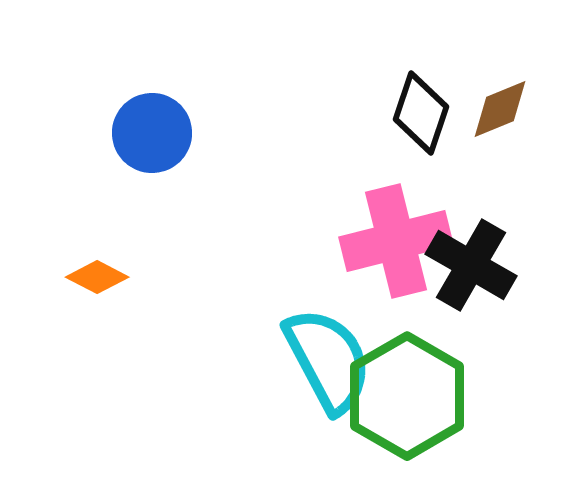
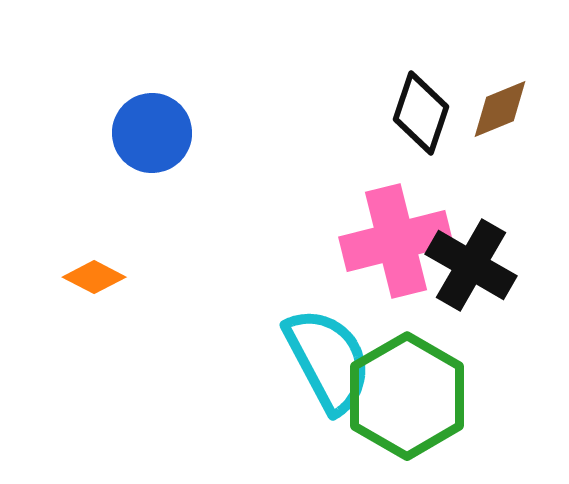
orange diamond: moved 3 px left
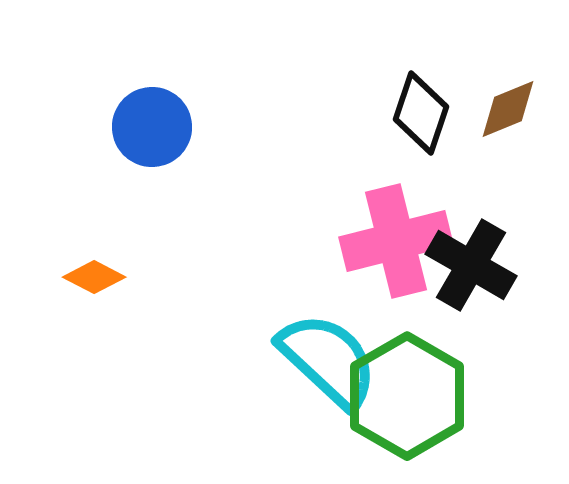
brown diamond: moved 8 px right
blue circle: moved 6 px up
cyan semicircle: rotated 19 degrees counterclockwise
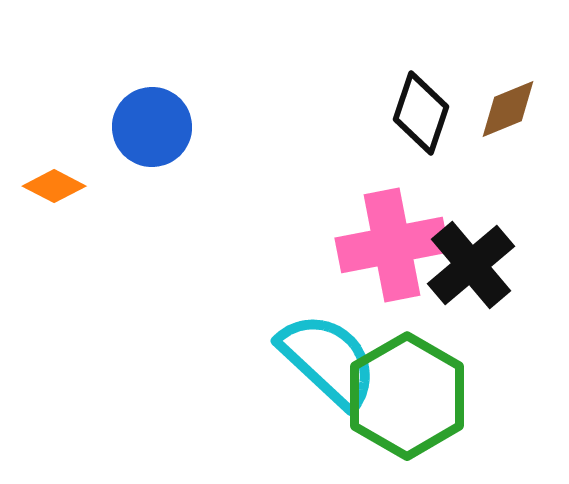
pink cross: moved 4 px left, 4 px down; rotated 3 degrees clockwise
black cross: rotated 20 degrees clockwise
orange diamond: moved 40 px left, 91 px up
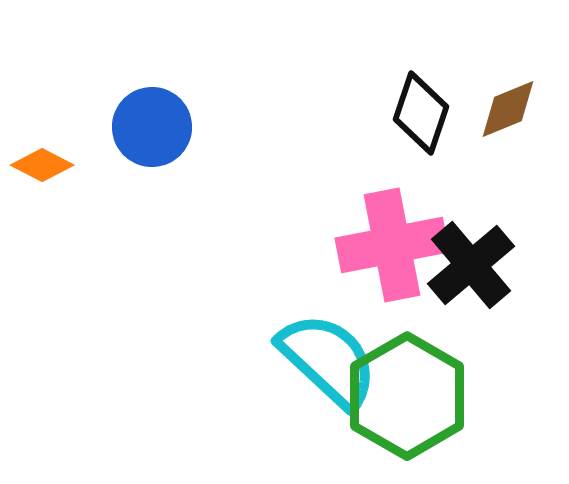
orange diamond: moved 12 px left, 21 px up
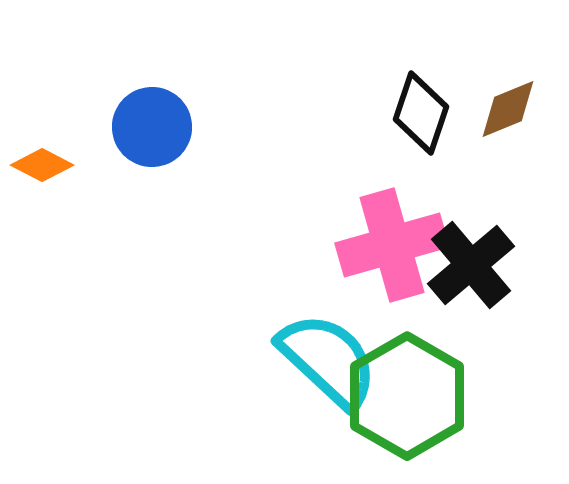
pink cross: rotated 5 degrees counterclockwise
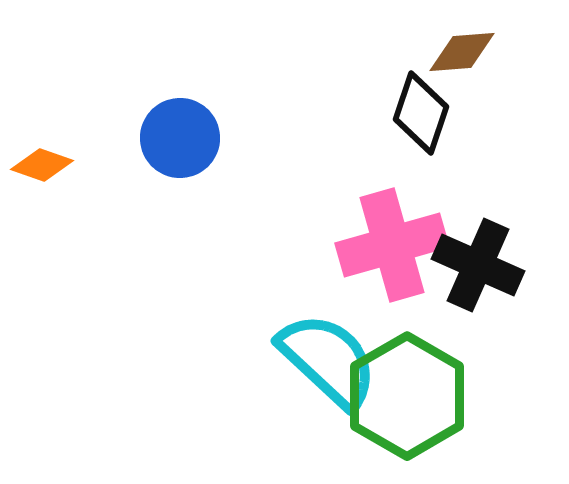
brown diamond: moved 46 px left, 57 px up; rotated 18 degrees clockwise
blue circle: moved 28 px right, 11 px down
orange diamond: rotated 8 degrees counterclockwise
black cross: moved 7 px right; rotated 26 degrees counterclockwise
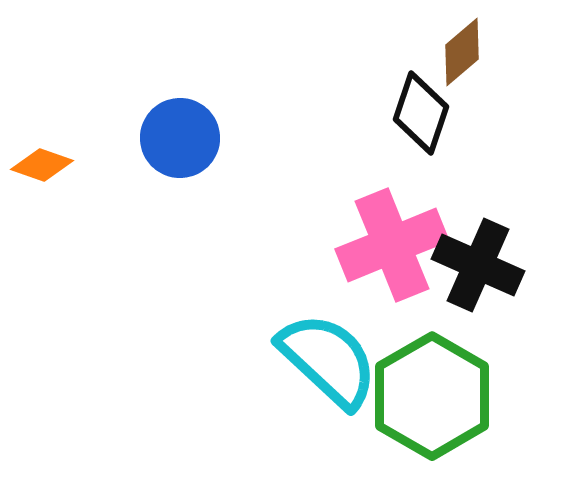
brown diamond: rotated 36 degrees counterclockwise
pink cross: rotated 6 degrees counterclockwise
green hexagon: moved 25 px right
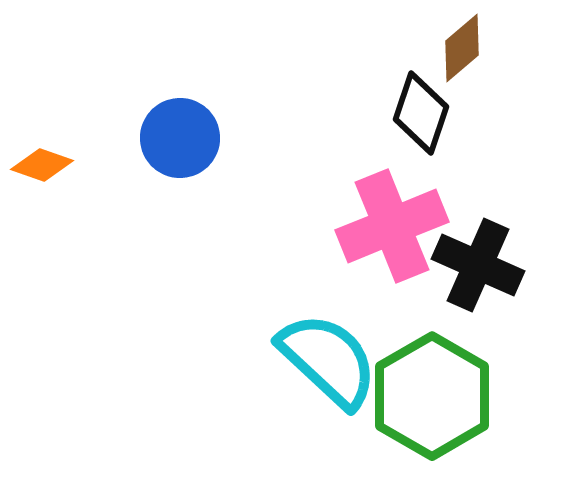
brown diamond: moved 4 px up
pink cross: moved 19 px up
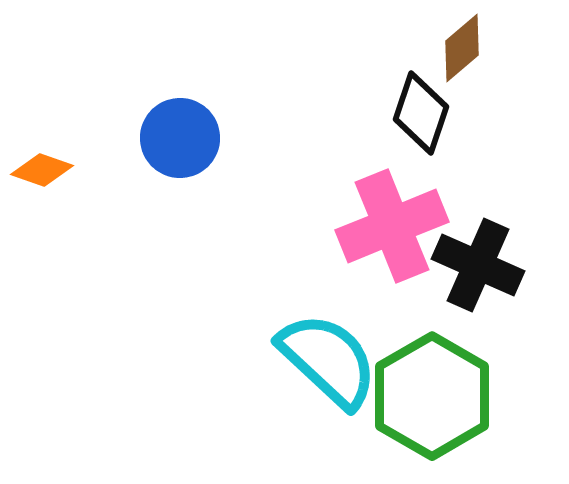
orange diamond: moved 5 px down
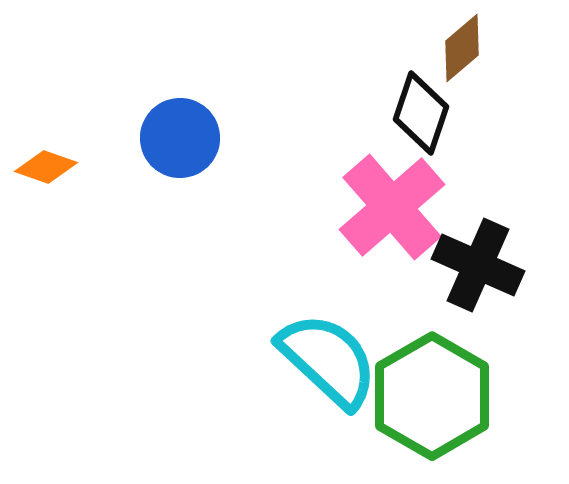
orange diamond: moved 4 px right, 3 px up
pink cross: moved 19 px up; rotated 19 degrees counterclockwise
